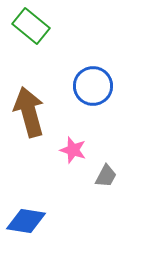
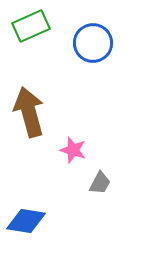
green rectangle: rotated 63 degrees counterclockwise
blue circle: moved 43 px up
gray trapezoid: moved 6 px left, 7 px down
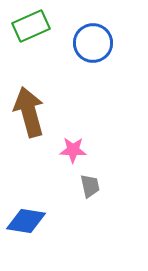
pink star: rotated 16 degrees counterclockwise
gray trapezoid: moved 10 px left, 3 px down; rotated 40 degrees counterclockwise
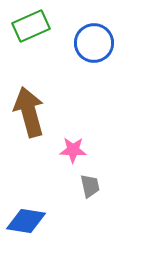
blue circle: moved 1 px right
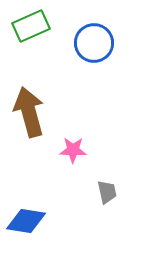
gray trapezoid: moved 17 px right, 6 px down
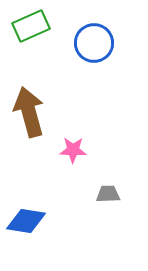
gray trapezoid: moved 1 px right, 2 px down; rotated 80 degrees counterclockwise
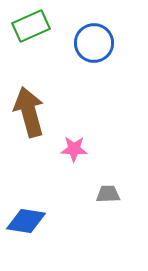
pink star: moved 1 px right, 1 px up
